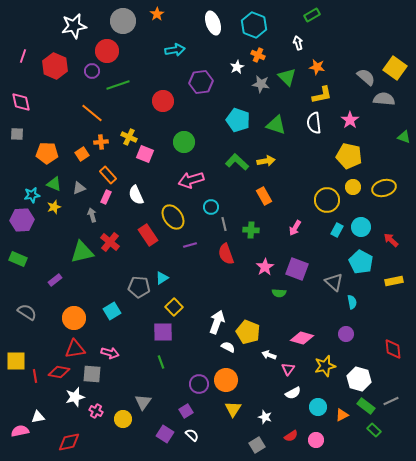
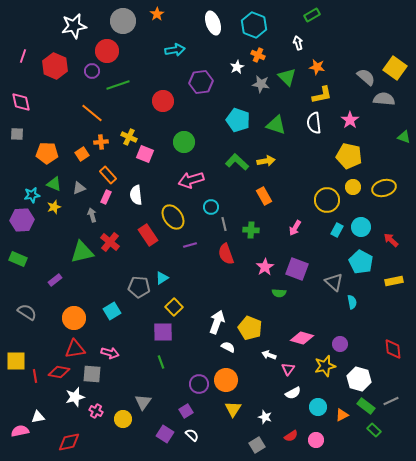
white semicircle at (136, 195): rotated 18 degrees clockwise
yellow pentagon at (248, 332): moved 2 px right, 4 px up
purple circle at (346, 334): moved 6 px left, 10 px down
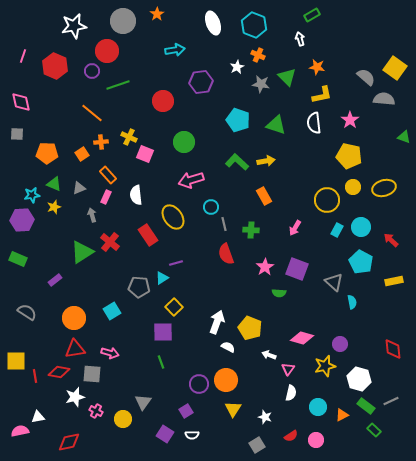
white arrow at (298, 43): moved 2 px right, 4 px up
purple line at (190, 245): moved 14 px left, 18 px down
green triangle at (82, 252): rotated 20 degrees counterclockwise
white semicircle at (293, 393): moved 2 px left; rotated 49 degrees counterclockwise
white semicircle at (192, 435): rotated 136 degrees clockwise
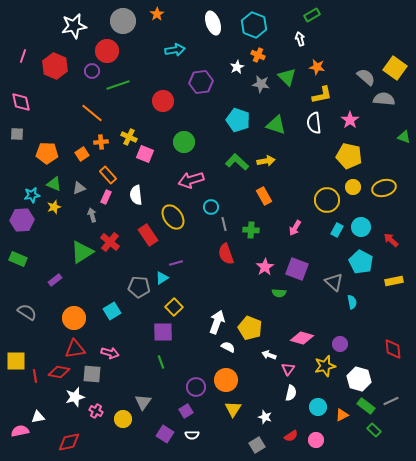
purple circle at (199, 384): moved 3 px left, 3 px down
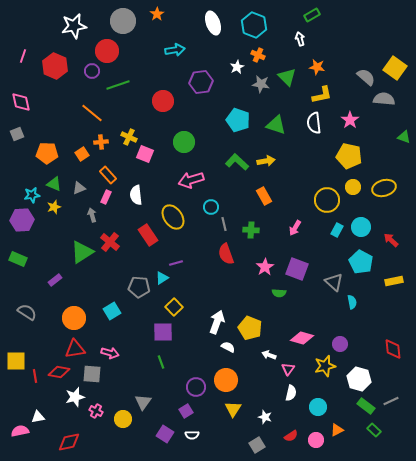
gray square at (17, 134): rotated 24 degrees counterclockwise
orange triangle at (342, 415): moved 5 px left, 15 px down
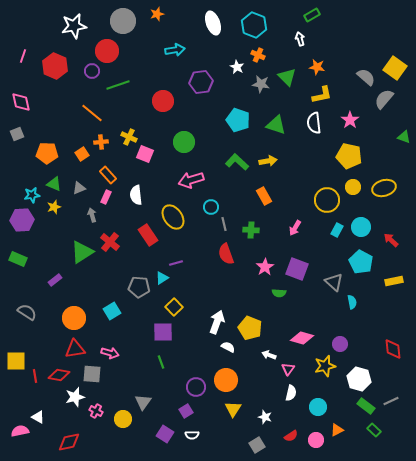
orange star at (157, 14): rotated 16 degrees clockwise
white star at (237, 67): rotated 16 degrees counterclockwise
gray semicircle at (384, 99): rotated 55 degrees counterclockwise
yellow arrow at (266, 161): moved 2 px right
red diamond at (59, 372): moved 3 px down
white triangle at (38, 417): rotated 40 degrees clockwise
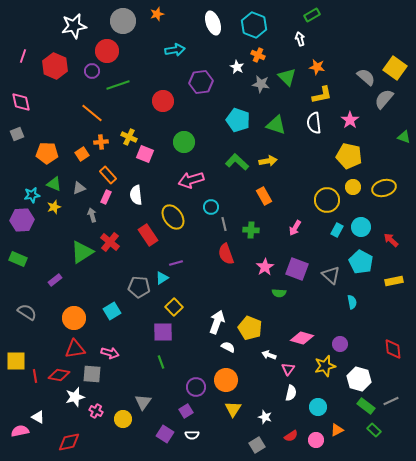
gray triangle at (334, 282): moved 3 px left, 7 px up
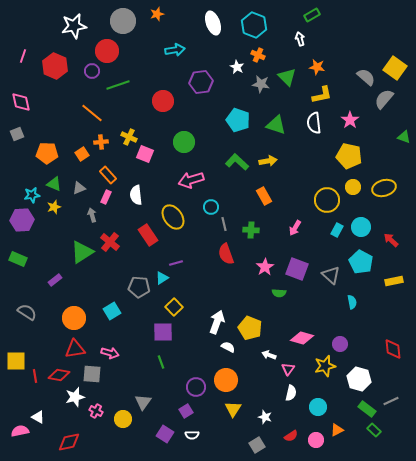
green rectangle at (366, 406): moved 1 px right, 3 px down
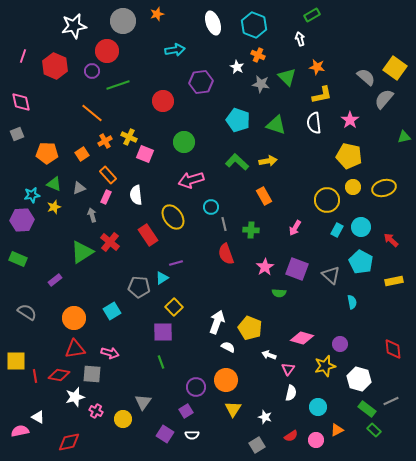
green triangle at (404, 137): rotated 32 degrees counterclockwise
orange cross at (101, 142): moved 4 px right, 1 px up; rotated 24 degrees counterclockwise
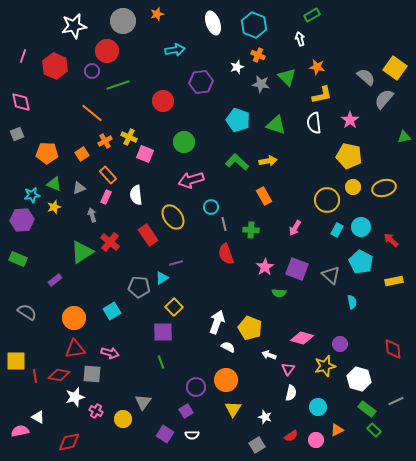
white star at (237, 67): rotated 24 degrees clockwise
gray line at (391, 401): moved 5 px right
